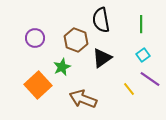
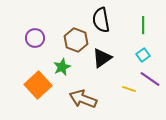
green line: moved 2 px right, 1 px down
yellow line: rotated 32 degrees counterclockwise
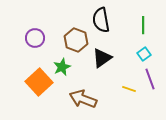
cyan square: moved 1 px right, 1 px up
purple line: rotated 35 degrees clockwise
orange square: moved 1 px right, 3 px up
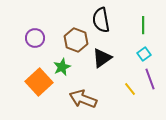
yellow line: moved 1 px right; rotated 32 degrees clockwise
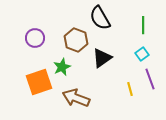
black semicircle: moved 1 px left, 2 px up; rotated 20 degrees counterclockwise
cyan square: moved 2 px left
orange square: rotated 24 degrees clockwise
yellow line: rotated 24 degrees clockwise
brown arrow: moved 7 px left, 1 px up
